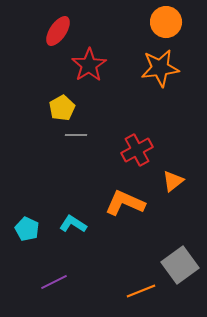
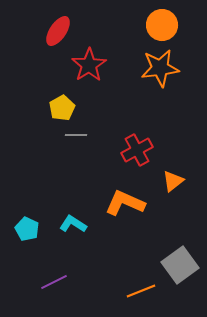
orange circle: moved 4 px left, 3 px down
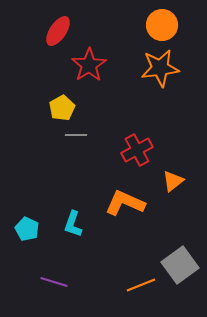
cyan L-shape: rotated 104 degrees counterclockwise
purple line: rotated 44 degrees clockwise
orange line: moved 6 px up
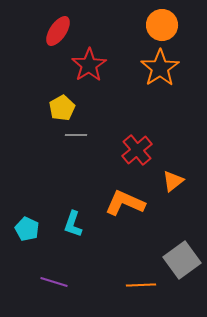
orange star: rotated 27 degrees counterclockwise
red cross: rotated 12 degrees counterclockwise
gray square: moved 2 px right, 5 px up
orange line: rotated 20 degrees clockwise
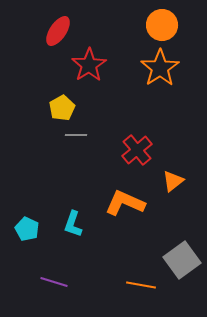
orange line: rotated 12 degrees clockwise
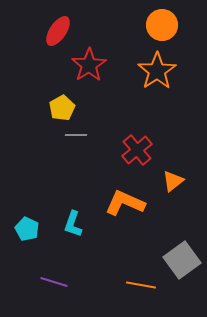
orange star: moved 3 px left, 3 px down
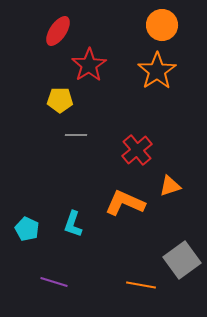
yellow pentagon: moved 2 px left, 8 px up; rotated 30 degrees clockwise
orange triangle: moved 3 px left, 5 px down; rotated 20 degrees clockwise
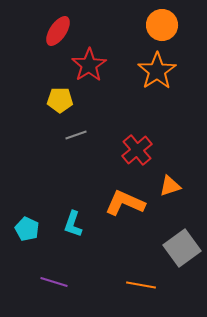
gray line: rotated 20 degrees counterclockwise
gray square: moved 12 px up
